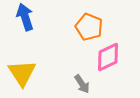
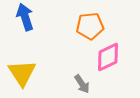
orange pentagon: moved 1 px right, 1 px up; rotated 28 degrees counterclockwise
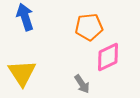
orange pentagon: moved 1 px left, 1 px down
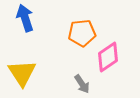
blue arrow: moved 1 px down
orange pentagon: moved 7 px left, 6 px down
pink diamond: rotated 8 degrees counterclockwise
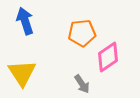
blue arrow: moved 3 px down
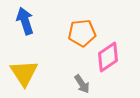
yellow triangle: moved 2 px right
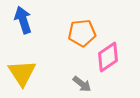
blue arrow: moved 2 px left, 1 px up
yellow triangle: moved 2 px left
gray arrow: rotated 18 degrees counterclockwise
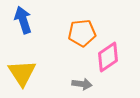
gray arrow: rotated 30 degrees counterclockwise
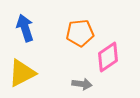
blue arrow: moved 2 px right, 8 px down
orange pentagon: moved 2 px left
yellow triangle: rotated 36 degrees clockwise
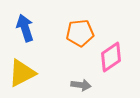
pink diamond: moved 3 px right
gray arrow: moved 1 px left, 1 px down
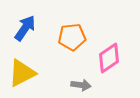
blue arrow: rotated 52 degrees clockwise
orange pentagon: moved 8 px left, 4 px down
pink diamond: moved 2 px left, 1 px down
